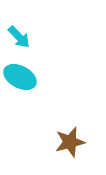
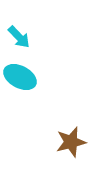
brown star: moved 1 px right
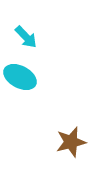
cyan arrow: moved 7 px right
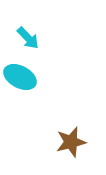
cyan arrow: moved 2 px right, 1 px down
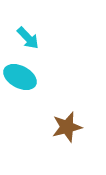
brown star: moved 4 px left, 15 px up
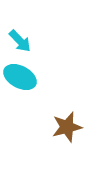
cyan arrow: moved 8 px left, 3 px down
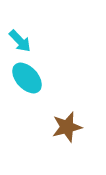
cyan ellipse: moved 7 px right, 1 px down; rotated 20 degrees clockwise
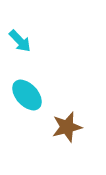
cyan ellipse: moved 17 px down
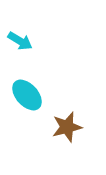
cyan arrow: rotated 15 degrees counterclockwise
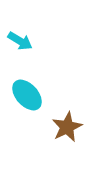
brown star: rotated 12 degrees counterclockwise
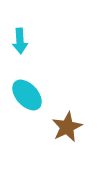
cyan arrow: rotated 55 degrees clockwise
